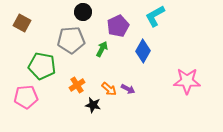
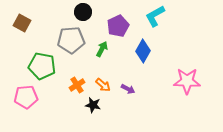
orange arrow: moved 6 px left, 4 px up
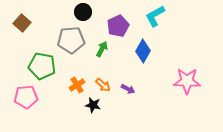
brown square: rotated 12 degrees clockwise
